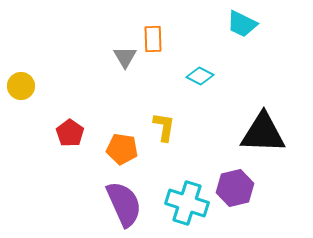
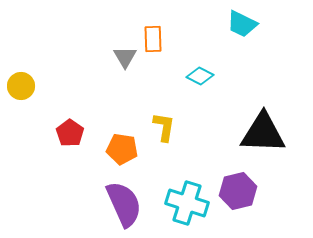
purple hexagon: moved 3 px right, 3 px down
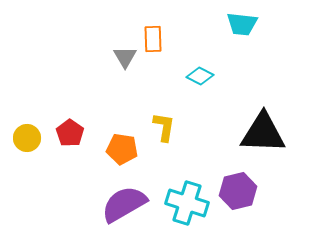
cyan trapezoid: rotated 20 degrees counterclockwise
yellow circle: moved 6 px right, 52 px down
purple semicircle: rotated 96 degrees counterclockwise
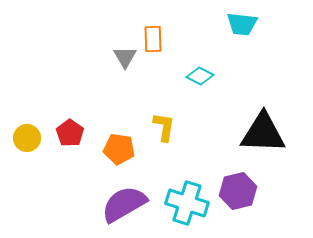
orange pentagon: moved 3 px left
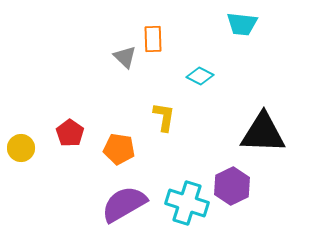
gray triangle: rotated 15 degrees counterclockwise
yellow L-shape: moved 10 px up
yellow circle: moved 6 px left, 10 px down
purple hexagon: moved 6 px left, 5 px up; rotated 12 degrees counterclockwise
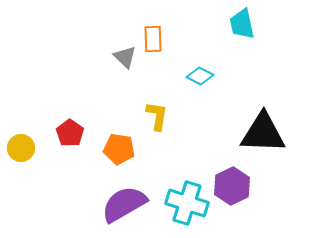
cyan trapezoid: rotated 72 degrees clockwise
yellow L-shape: moved 7 px left, 1 px up
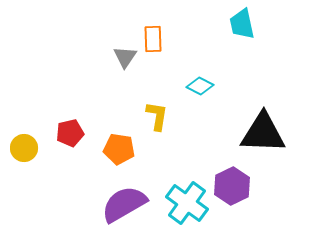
gray triangle: rotated 20 degrees clockwise
cyan diamond: moved 10 px down
red pentagon: rotated 24 degrees clockwise
yellow circle: moved 3 px right
cyan cross: rotated 18 degrees clockwise
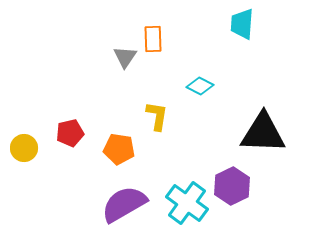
cyan trapezoid: rotated 16 degrees clockwise
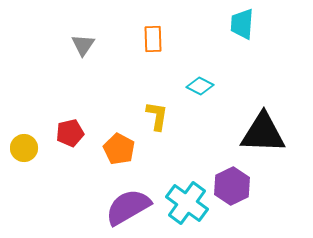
gray triangle: moved 42 px left, 12 px up
orange pentagon: rotated 20 degrees clockwise
purple semicircle: moved 4 px right, 3 px down
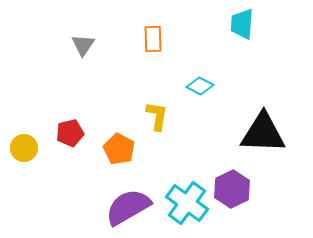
purple hexagon: moved 3 px down
